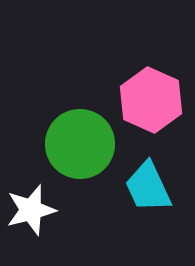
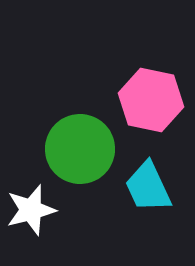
pink hexagon: rotated 12 degrees counterclockwise
green circle: moved 5 px down
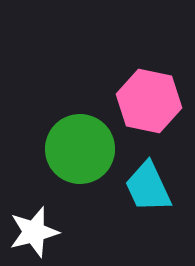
pink hexagon: moved 2 px left, 1 px down
white star: moved 3 px right, 22 px down
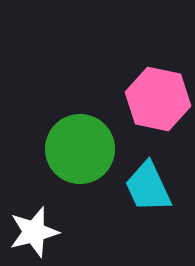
pink hexagon: moved 9 px right, 2 px up
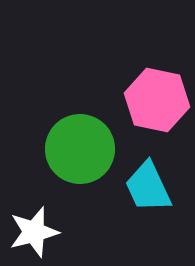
pink hexagon: moved 1 px left, 1 px down
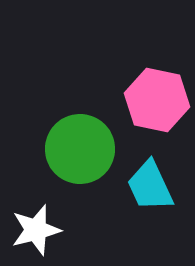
cyan trapezoid: moved 2 px right, 1 px up
white star: moved 2 px right, 2 px up
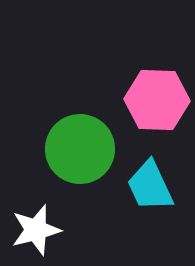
pink hexagon: rotated 10 degrees counterclockwise
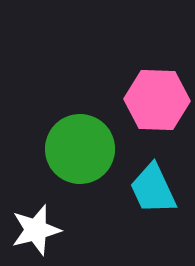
cyan trapezoid: moved 3 px right, 3 px down
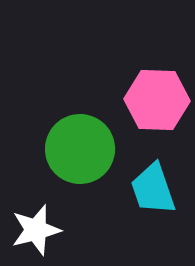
cyan trapezoid: rotated 6 degrees clockwise
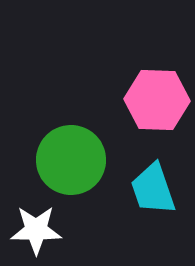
green circle: moved 9 px left, 11 px down
white star: rotated 15 degrees clockwise
